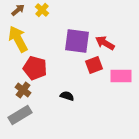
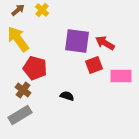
yellow arrow: rotated 8 degrees counterclockwise
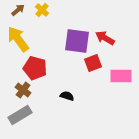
red arrow: moved 5 px up
red square: moved 1 px left, 2 px up
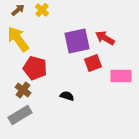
purple square: rotated 20 degrees counterclockwise
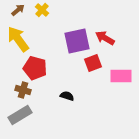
brown cross: rotated 21 degrees counterclockwise
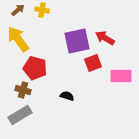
yellow cross: rotated 32 degrees counterclockwise
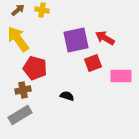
purple square: moved 1 px left, 1 px up
brown cross: rotated 28 degrees counterclockwise
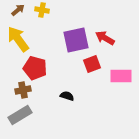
red square: moved 1 px left, 1 px down
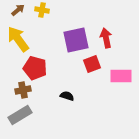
red arrow: moved 1 px right; rotated 48 degrees clockwise
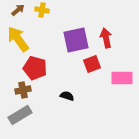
pink rectangle: moved 1 px right, 2 px down
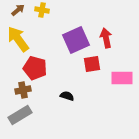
purple square: rotated 12 degrees counterclockwise
red square: rotated 12 degrees clockwise
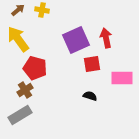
brown cross: moved 2 px right; rotated 21 degrees counterclockwise
black semicircle: moved 23 px right
